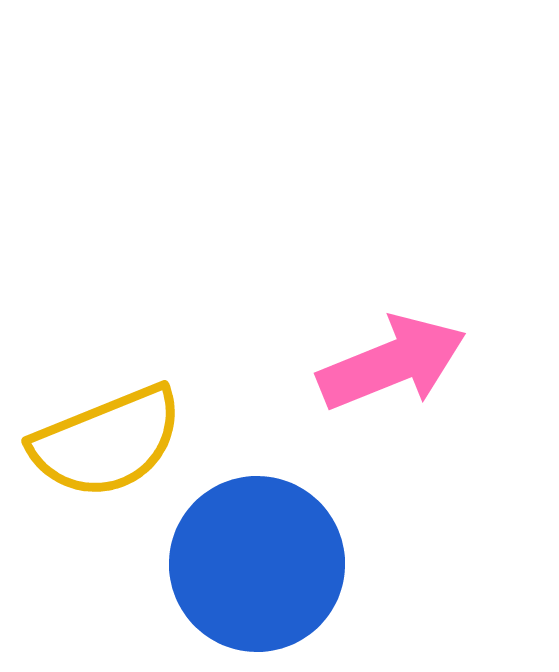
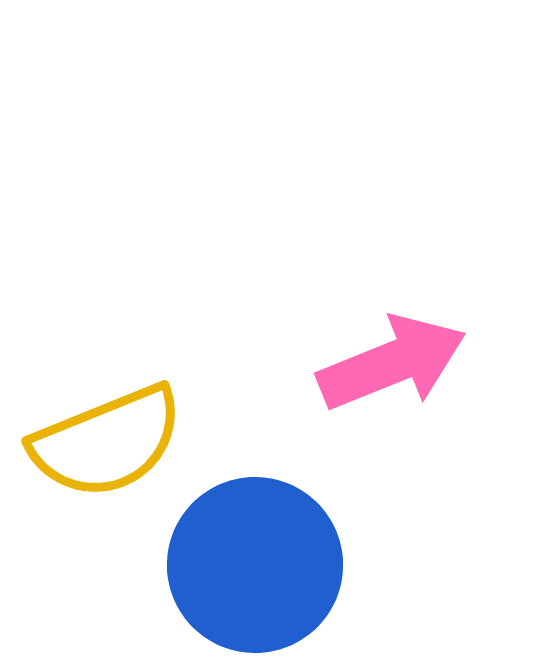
blue circle: moved 2 px left, 1 px down
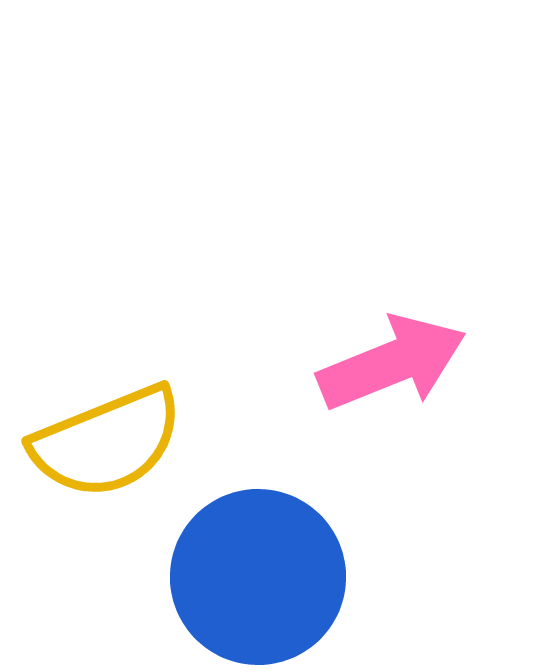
blue circle: moved 3 px right, 12 px down
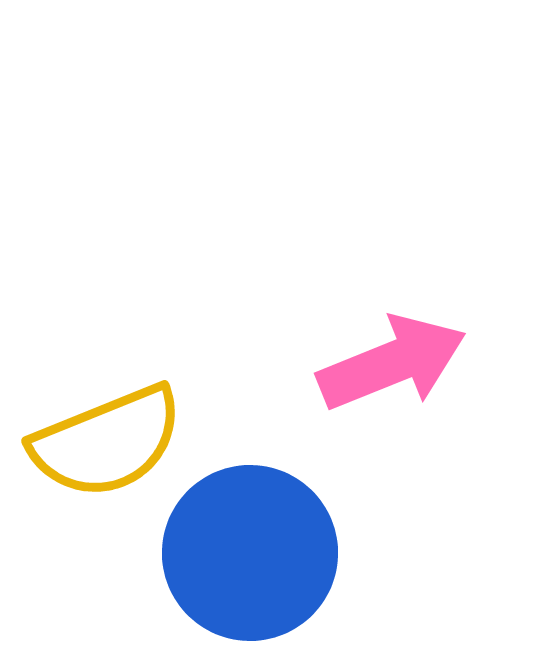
blue circle: moved 8 px left, 24 px up
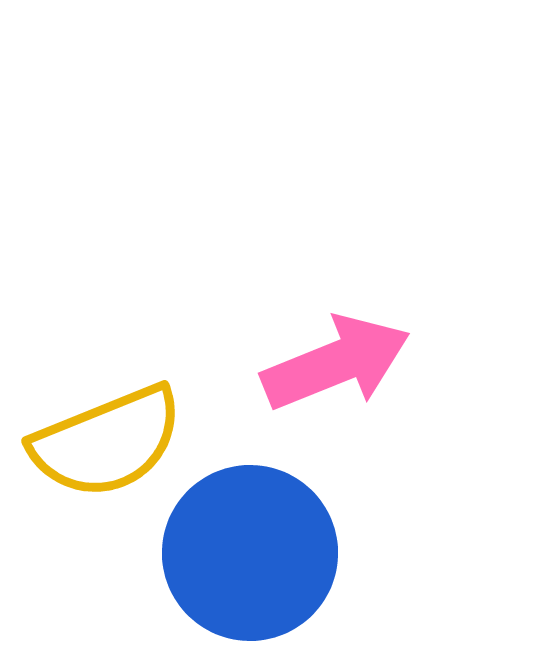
pink arrow: moved 56 px left
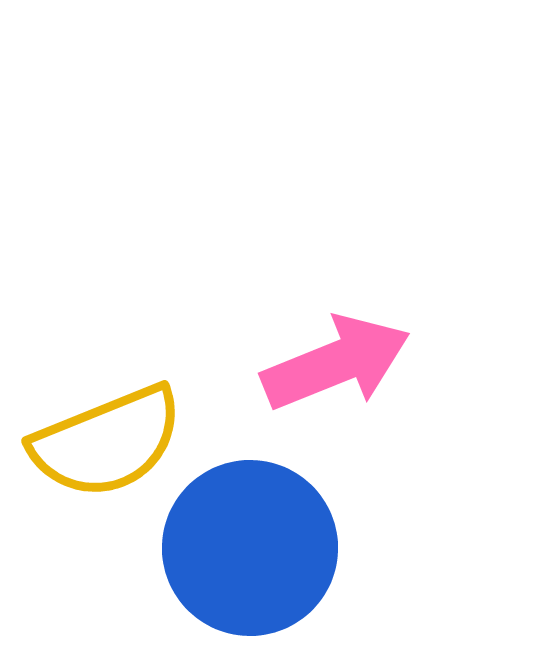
blue circle: moved 5 px up
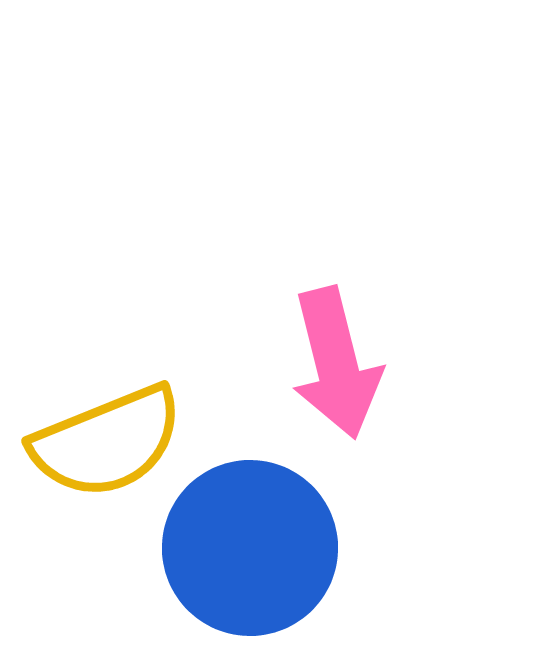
pink arrow: rotated 98 degrees clockwise
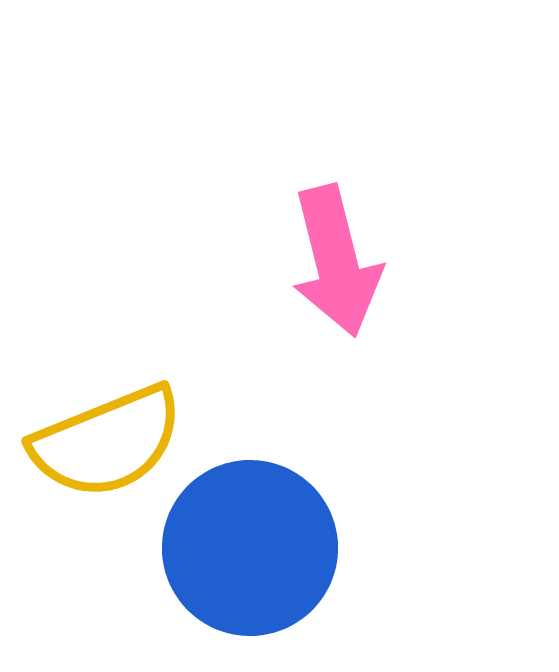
pink arrow: moved 102 px up
